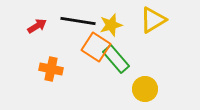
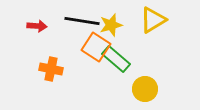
black line: moved 4 px right
red arrow: rotated 36 degrees clockwise
green rectangle: rotated 8 degrees counterclockwise
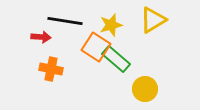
black line: moved 17 px left
red arrow: moved 4 px right, 11 px down
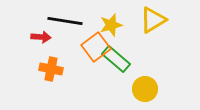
orange square: rotated 20 degrees clockwise
